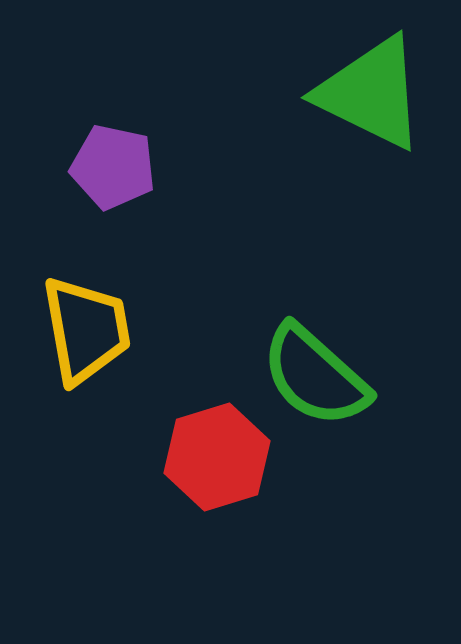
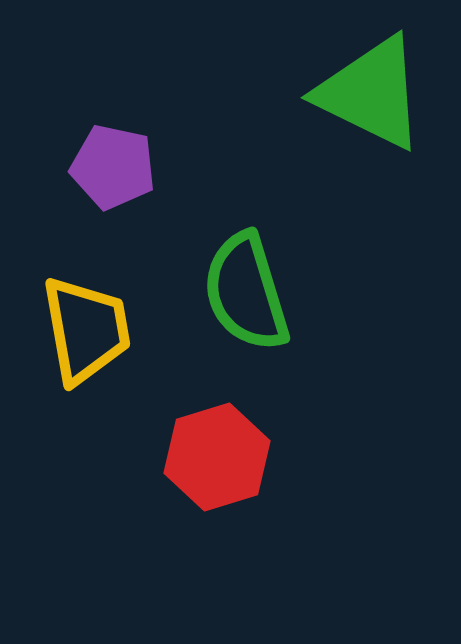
green semicircle: moved 69 px left, 84 px up; rotated 31 degrees clockwise
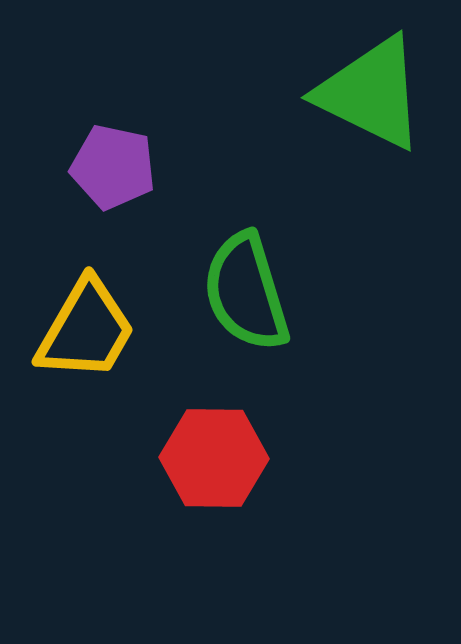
yellow trapezoid: rotated 40 degrees clockwise
red hexagon: moved 3 px left, 1 px down; rotated 18 degrees clockwise
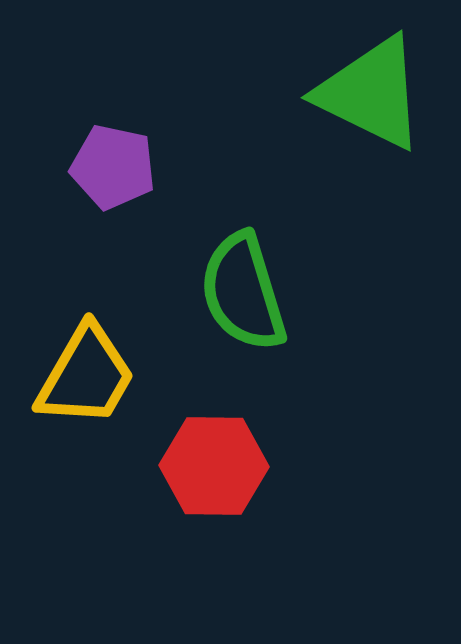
green semicircle: moved 3 px left
yellow trapezoid: moved 46 px down
red hexagon: moved 8 px down
